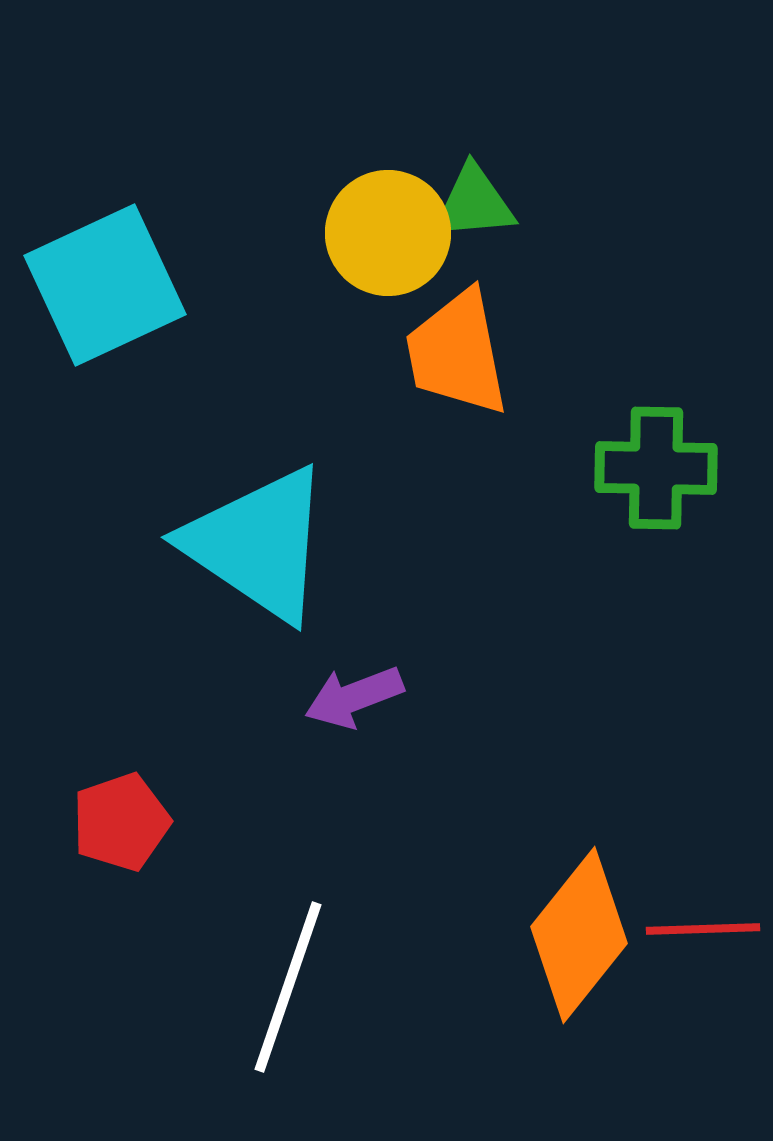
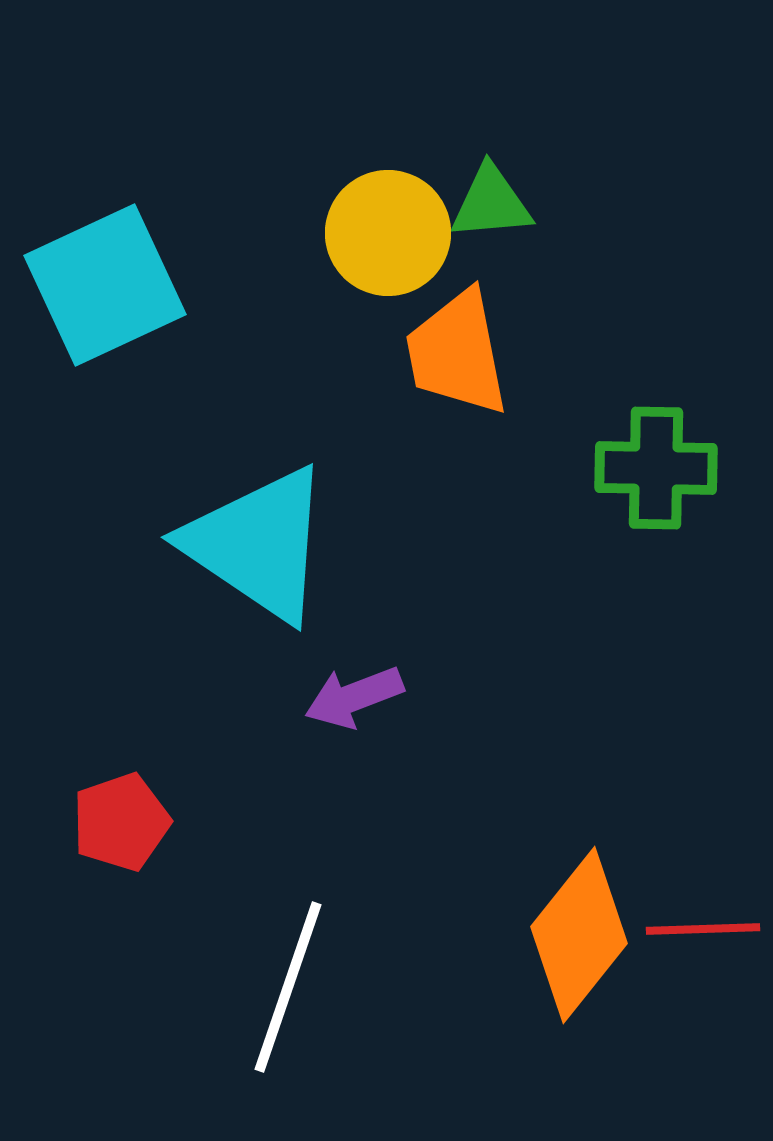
green triangle: moved 17 px right
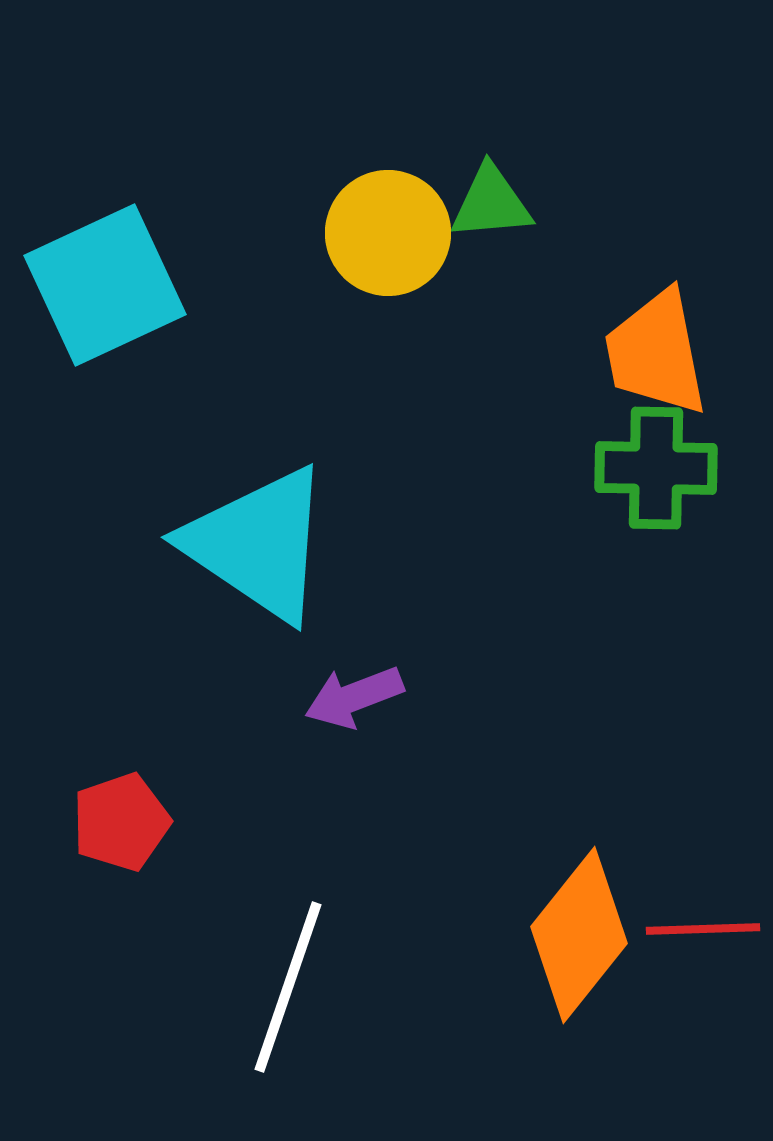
orange trapezoid: moved 199 px right
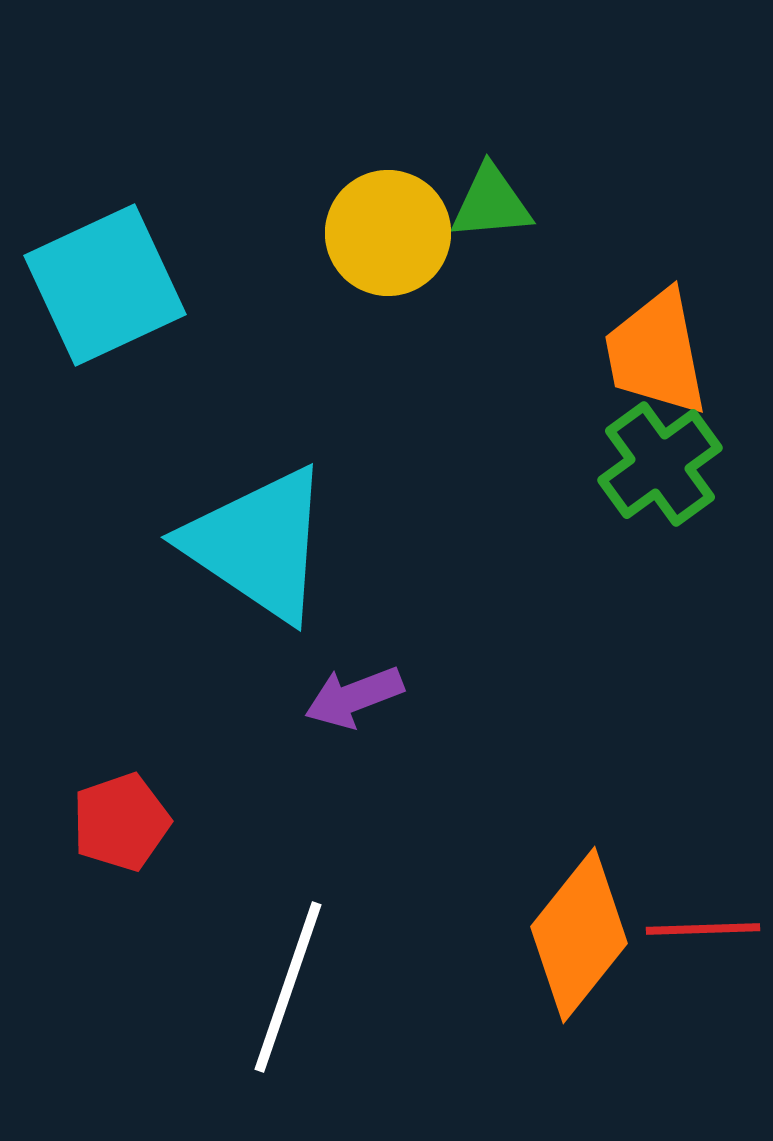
green cross: moved 4 px right, 4 px up; rotated 37 degrees counterclockwise
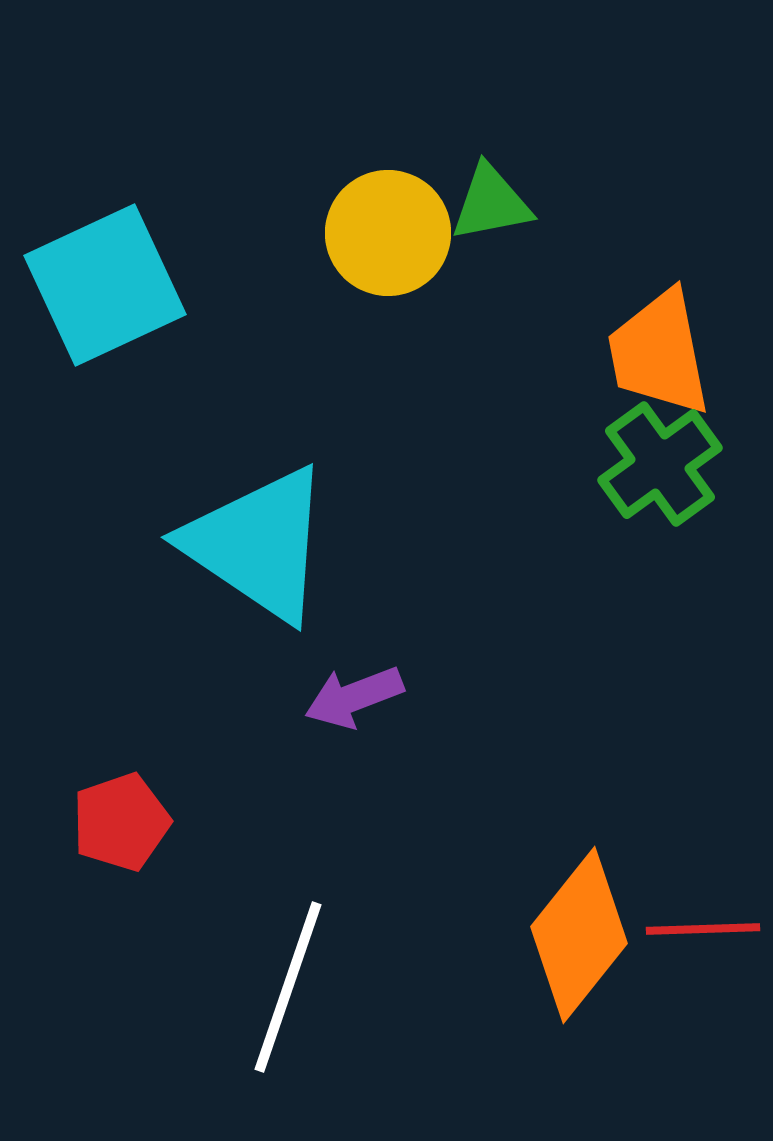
green triangle: rotated 6 degrees counterclockwise
orange trapezoid: moved 3 px right
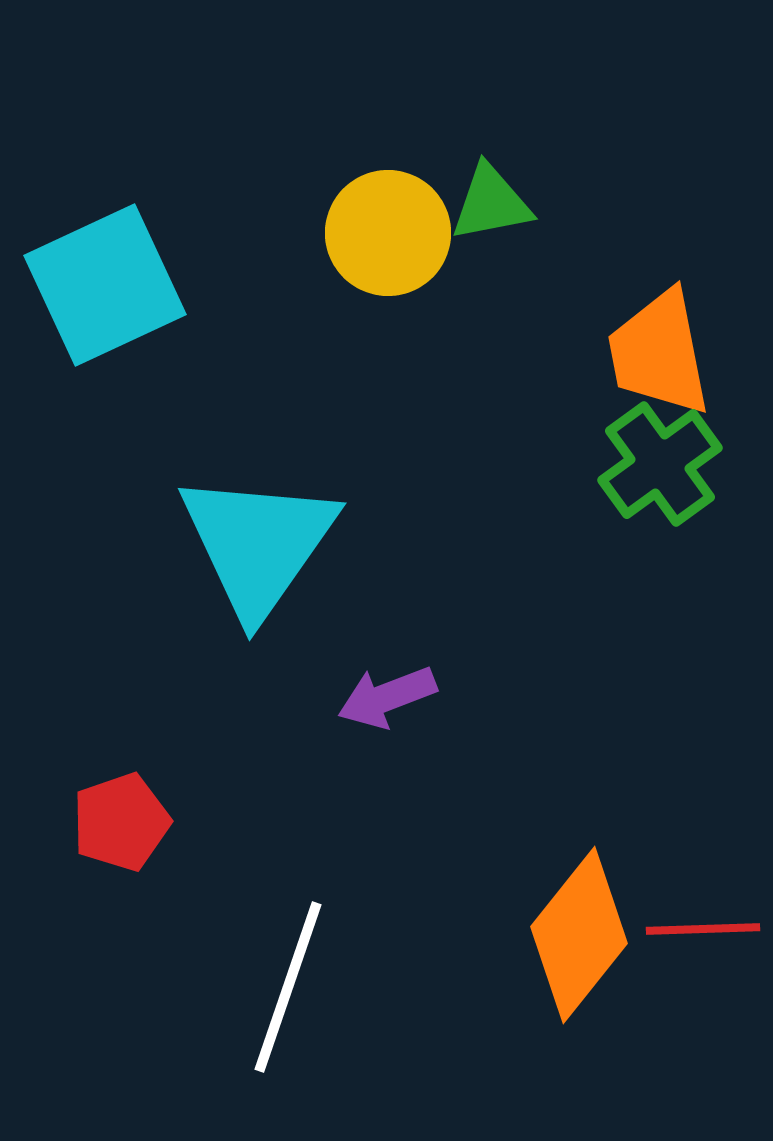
cyan triangle: rotated 31 degrees clockwise
purple arrow: moved 33 px right
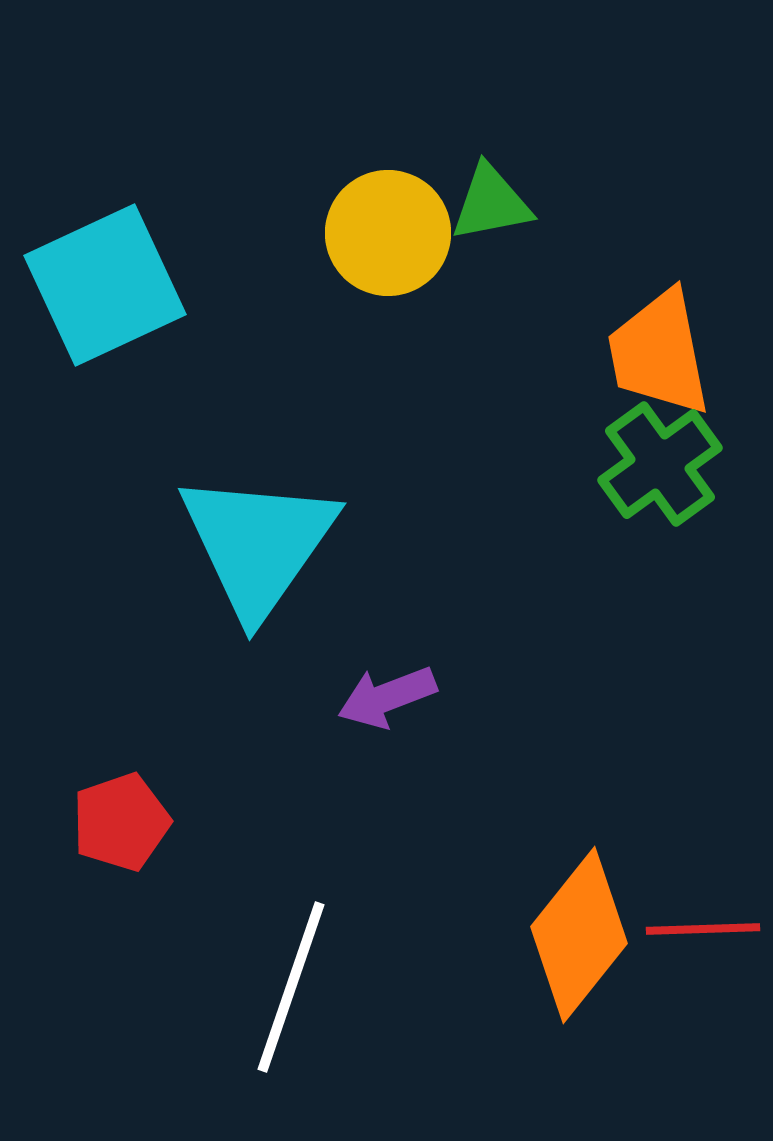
white line: moved 3 px right
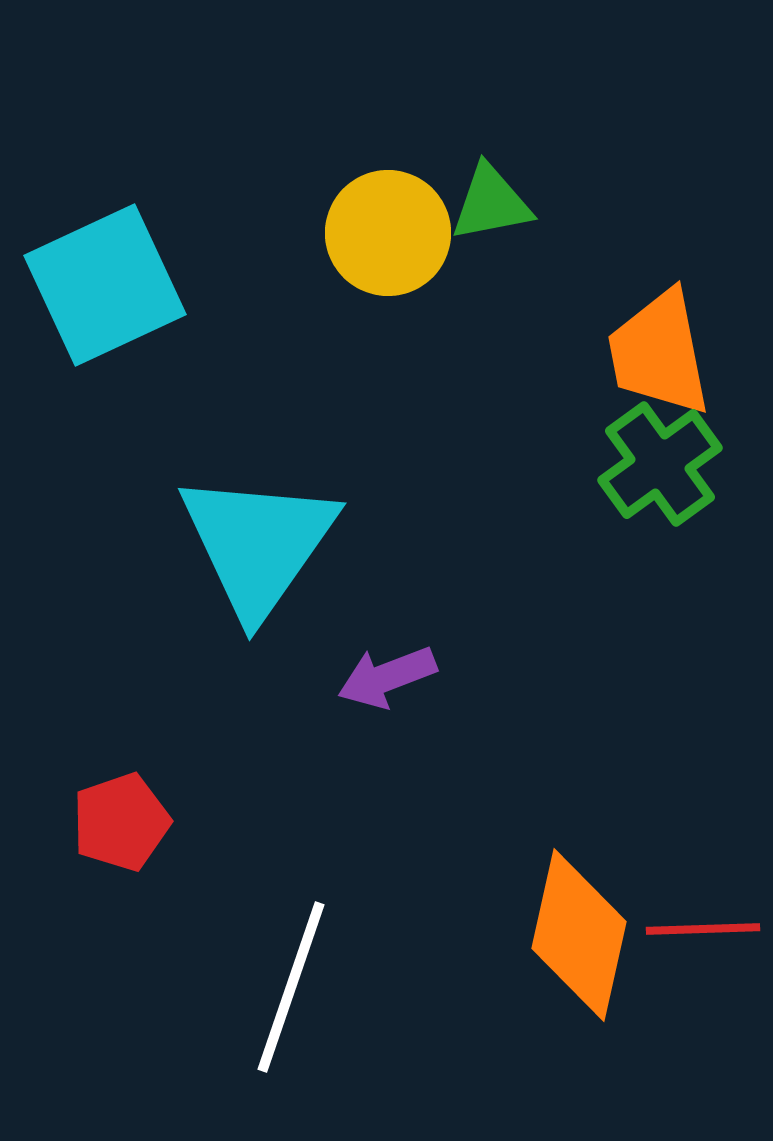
purple arrow: moved 20 px up
orange diamond: rotated 26 degrees counterclockwise
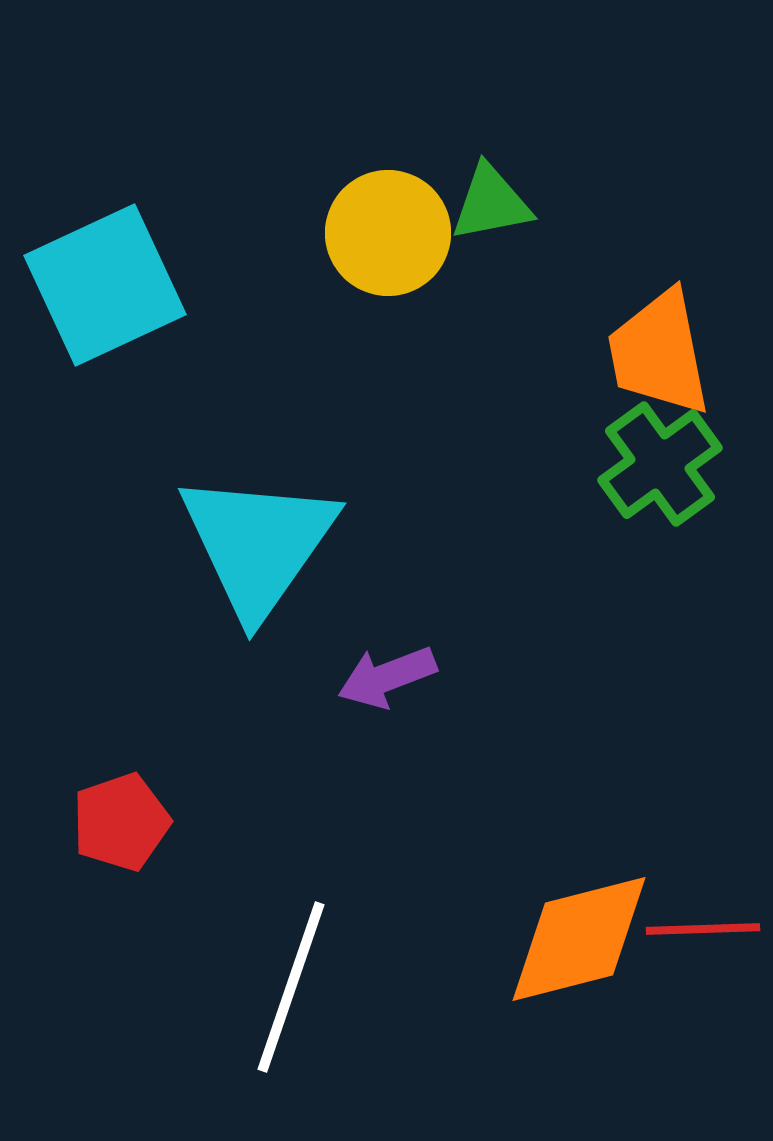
orange diamond: moved 4 px down; rotated 63 degrees clockwise
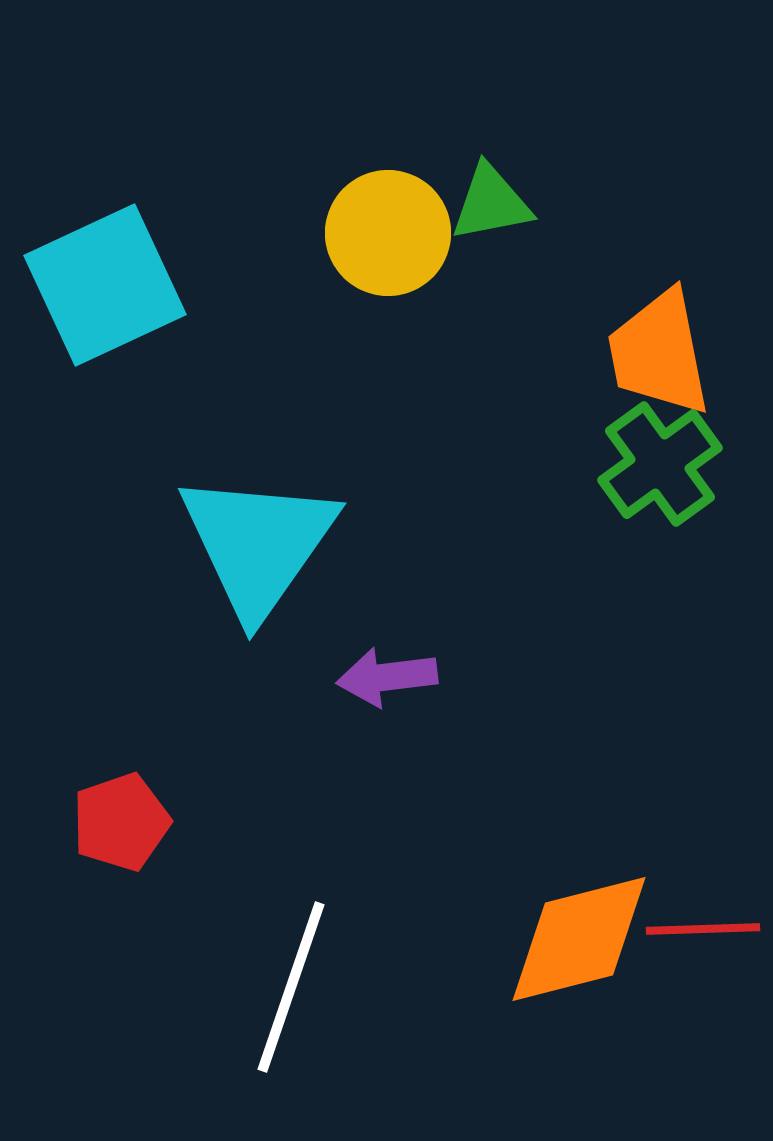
purple arrow: rotated 14 degrees clockwise
